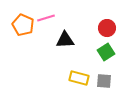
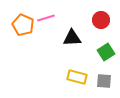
red circle: moved 6 px left, 8 px up
black triangle: moved 7 px right, 2 px up
yellow rectangle: moved 2 px left, 1 px up
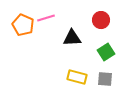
gray square: moved 1 px right, 2 px up
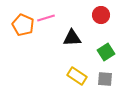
red circle: moved 5 px up
yellow rectangle: moved 1 px up; rotated 18 degrees clockwise
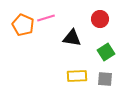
red circle: moved 1 px left, 4 px down
black triangle: rotated 12 degrees clockwise
yellow rectangle: rotated 36 degrees counterclockwise
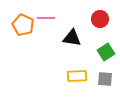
pink line: rotated 18 degrees clockwise
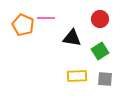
green square: moved 6 px left, 1 px up
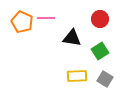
orange pentagon: moved 1 px left, 3 px up
gray square: rotated 28 degrees clockwise
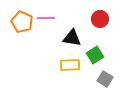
green square: moved 5 px left, 4 px down
yellow rectangle: moved 7 px left, 11 px up
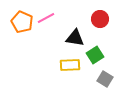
pink line: rotated 30 degrees counterclockwise
black triangle: moved 3 px right
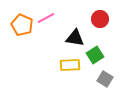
orange pentagon: moved 3 px down
